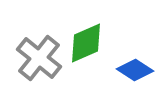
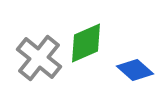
blue diamond: rotated 9 degrees clockwise
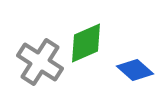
gray cross: moved 1 px right, 4 px down; rotated 6 degrees counterclockwise
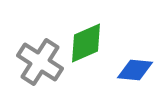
blue diamond: rotated 36 degrees counterclockwise
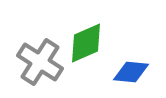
blue diamond: moved 4 px left, 2 px down
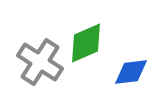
blue diamond: rotated 12 degrees counterclockwise
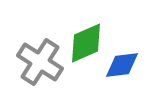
blue diamond: moved 9 px left, 7 px up
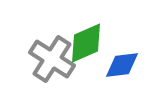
gray cross: moved 12 px right, 3 px up
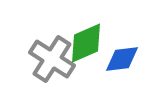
blue diamond: moved 6 px up
